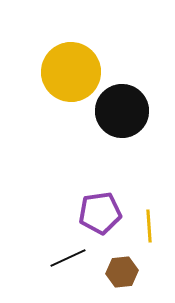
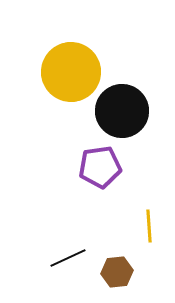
purple pentagon: moved 46 px up
brown hexagon: moved 5 px left
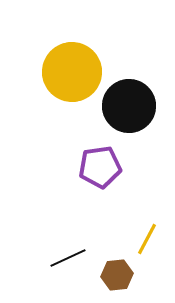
yellow circle: moved 1 px right
black circle: moved 7 px right, 5 px up
yellow line: moved 2 px left, 13 px down; rotated 32 degrees clockwise
brown hexagon: moved 3 px down
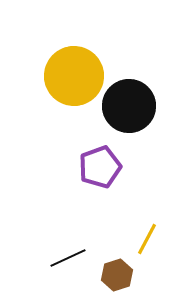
yellow circle: moved 2 px right, 4 px down
purple pentagon: rotated 12 degrees counterclockwise
brown hexagon: rotated 12 degrees counterclockwise
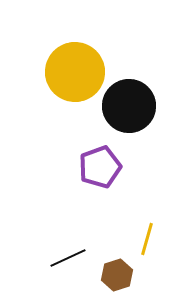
yellow circle: moved 1 px right, 4 px up
yellow line: rotated 12 degrees counterclockwise
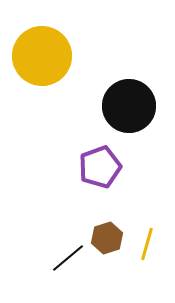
yellow circle: moved 33 px left, 16 px up
yellow line: moved 5 px down
black line: rotated 15 degrees counterclockwise
brown hexagon: moved 10 px left, 37 px up
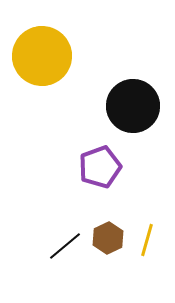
black circle: moved 4 px right
brown hexagon: moved 1 px right; rotated 8 degrees counterclockwise
yellow line: moved 4 px up
black line: moved 3 px left, 12 px up
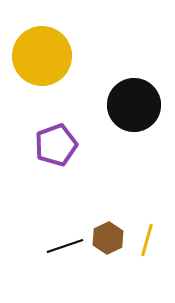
black circle: moved 1 px right, 1 px up
purple pentagon: moved 44 px left, 22 px up
black line: rotated 21 degrees clockwise
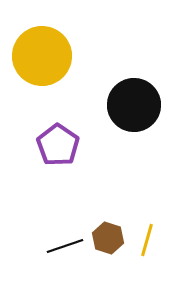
purple pentagon: moved 2 px right; rotated 18 degrees counterclockwise
brown hexagon: rotated 16 degrees counterclockwise
